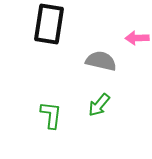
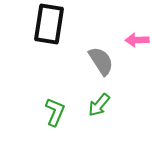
pink arrow: moved 2 px down
gray semicircle: rotated 44 degrees clockwise
green L-shape: moved 4 px right, 3 px up; rotated 16 degrees clockwise
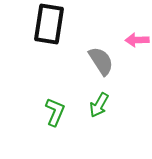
green arrow: rotated 10 degrees counterclockwise
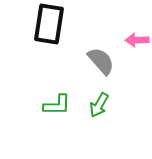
gray semicircle: rotated 8 degrees counterclockwise
green L-shape: moved 2 px right, 7 px up; rotated 68 degrees clockwise
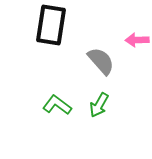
black rectangle: moved 2 px right, 1 px down
green L-shape: rotated 144 degrees counterclockwise
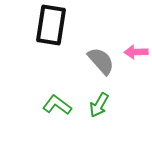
pink arrow: moved 1 px left, 12 px down
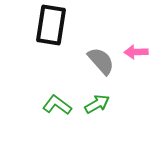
green arrow: moved 2 px left, 1 px up; rotated 150 degrees counterclockwise
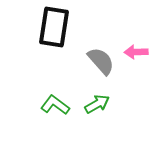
black rectangle: moved 3 px right, 2 px down
green L-shape: moved 2 px left
